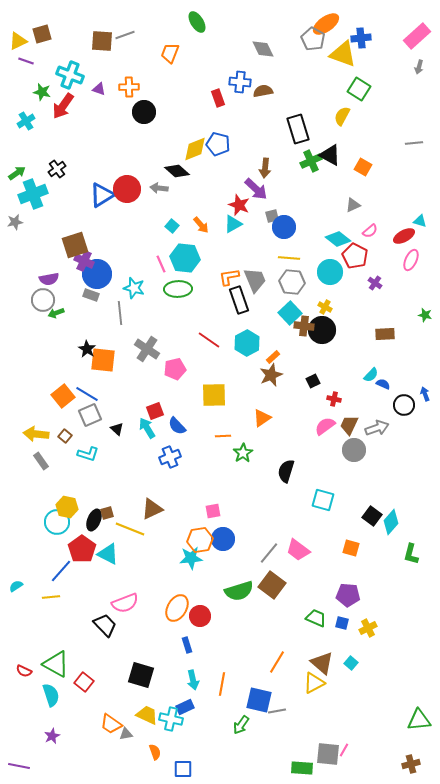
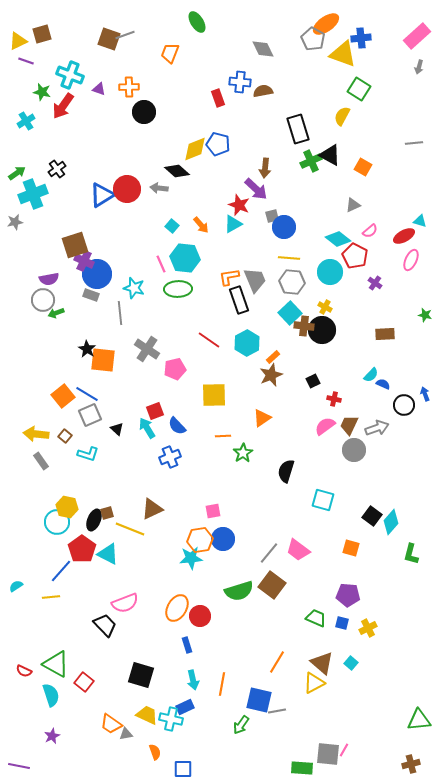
brown square at (102, 41): moved 7 px right, 2 px up; rotated 15 degrees clockwise
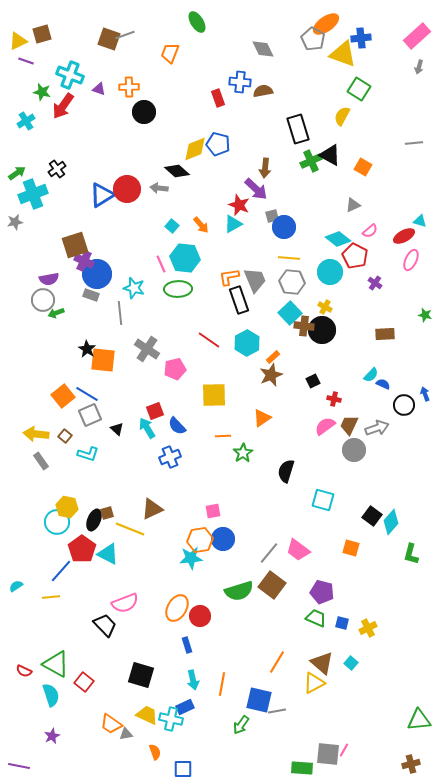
purple pentagon at (348, 595): moved 26 px left, 3 px up; rotated 10 degrees clockwise
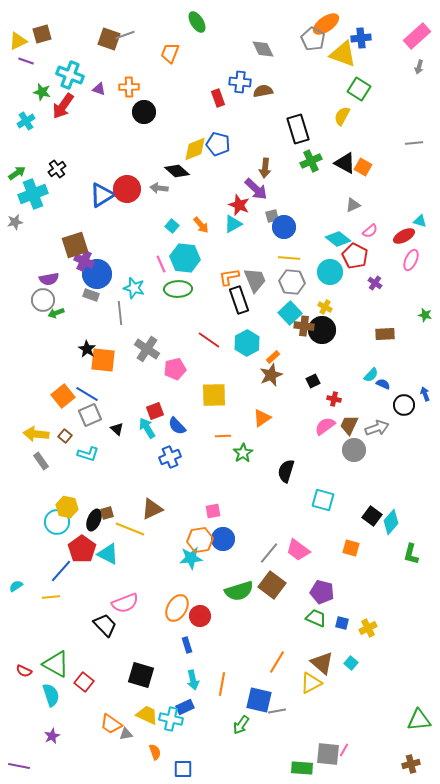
black triangle at (330, 155): moved 15 px right, 8 px down
yellow triangle at (314, 683): moved 3 px left
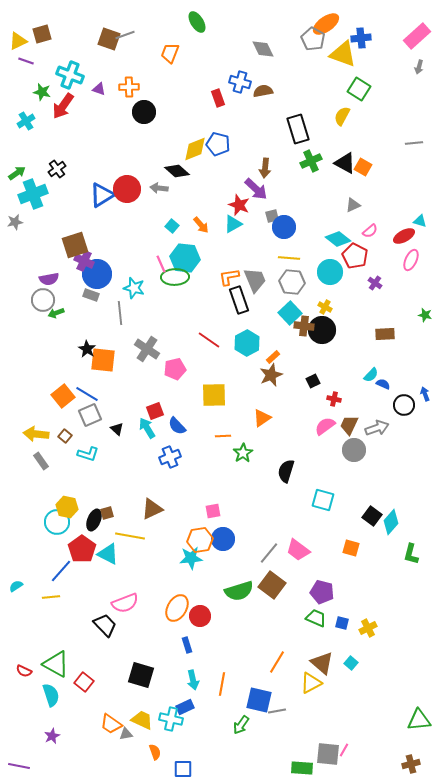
blue cross at (240, 82): rotated 10 degrees clockwise
green ellipse at (178, 289): moved 3 px left, 12 px up
yellow line at (130, 529): moved 7 px down; rotated 12 degrees counterclockwise
yellow trapezoid at (147, 715): moved 5 px left, 5 px down
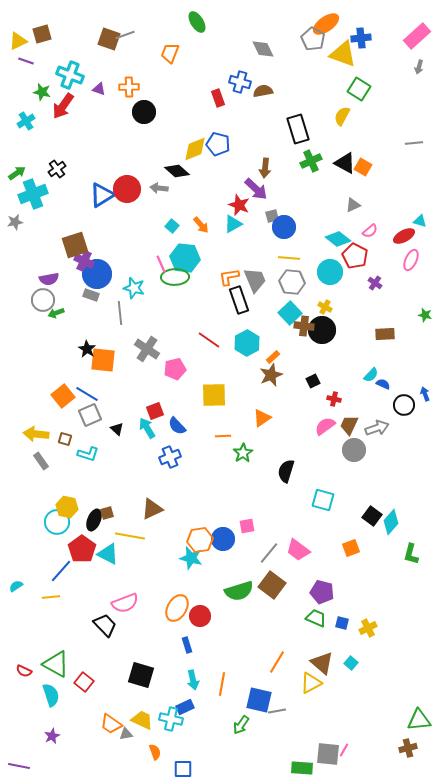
brown square at (65, 436): moved 3 px down; rotated 24 degrees counterclockwise
pink square at (213, 511): moved 34 px right, 15 px down
orange square at (351, 548): rotated 36 degrees counterclockwise
cyan star at (191, 558): rotated 20 degrees clockwise
brown cross at (411, 764): moved 3 px left, 16 px up
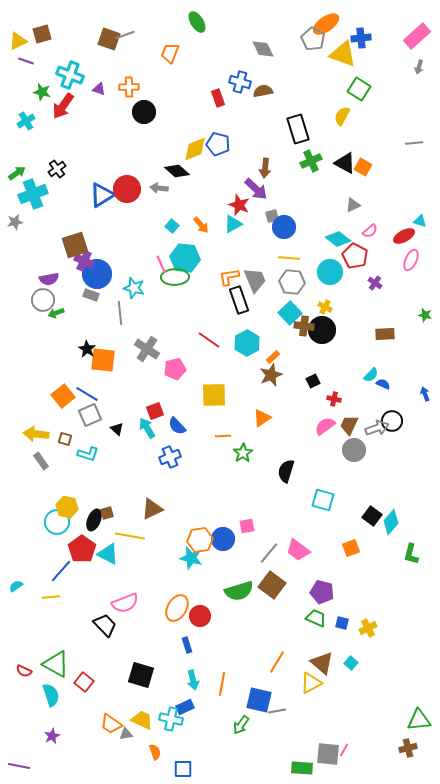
black circle at (404, 405): moved 12 px left, 16 px down
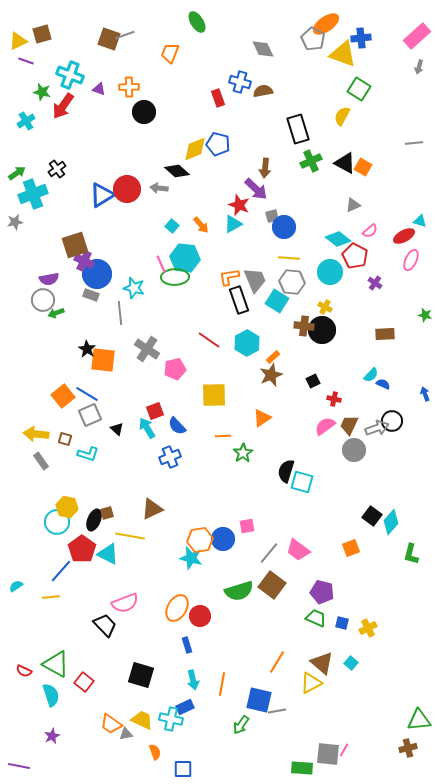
cyan square at (290, 313): moved 13 px left, 12 px up; rotated 15 degrees counterclockwise
cyan square at (323, 500): moved 21 px left, 18 px up
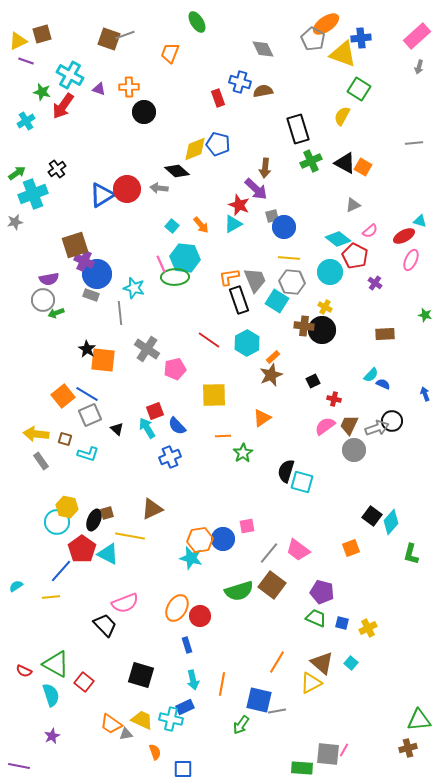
cyan cross at (70, 75): rotated 8 degrees clockwise
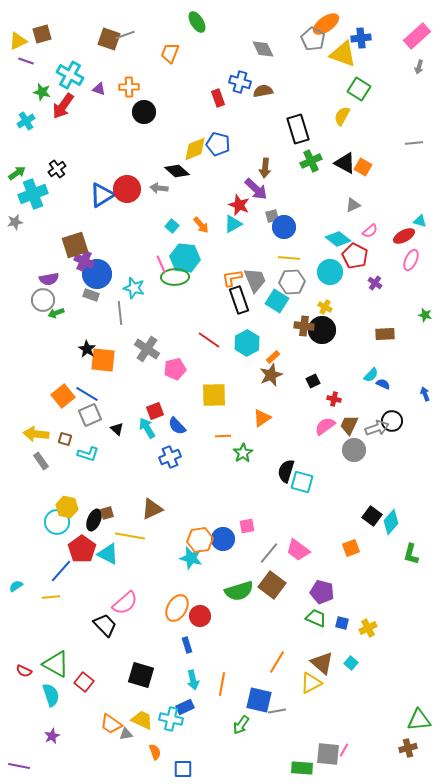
orange L-shape at (229, 277): moved 3 px right, 1 px down
gray hexagon at (292, 282): rotated 10 degrees counterclockwise
pink semicircle at (125, 603): rotated 20 degrees counterclockwise
